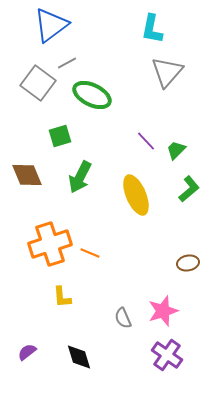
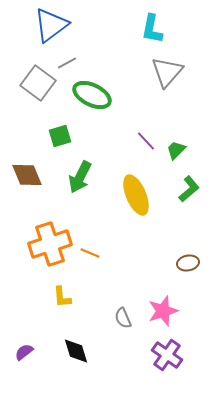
purple semicircle: moved 3 px left
black diamond: moved 3 px left, 6 px up
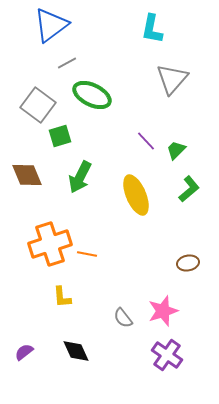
gray triangle: moved 5 px right, 7 px down
gray square: moved 22 px down
orange line: moved 3 px left, 1 px down; rotated 12 degrees counterclockwise
gray semicircle: rotated 15 degrees counterclockwise
black diamond: rotated 8 degrees counterclockwise
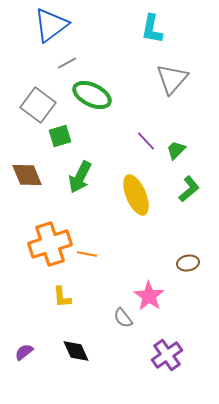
pink star: moved 14 px left, 15 px up; rotated 20 degrees counterclockwise
purple cross: rotated 20 degrees clockwise
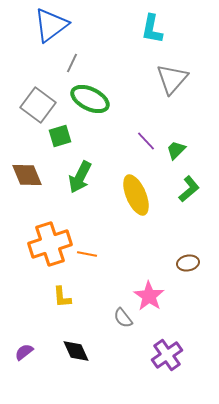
gray line: moved 5 px right; rotated 36 degrees counterclockwise
green ellipse: moved 2 px left, 4 px down
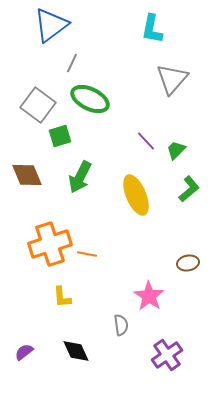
gray semicircle: moved 2 px left, 7 px down; rotated 150 degrees counterclockwise
